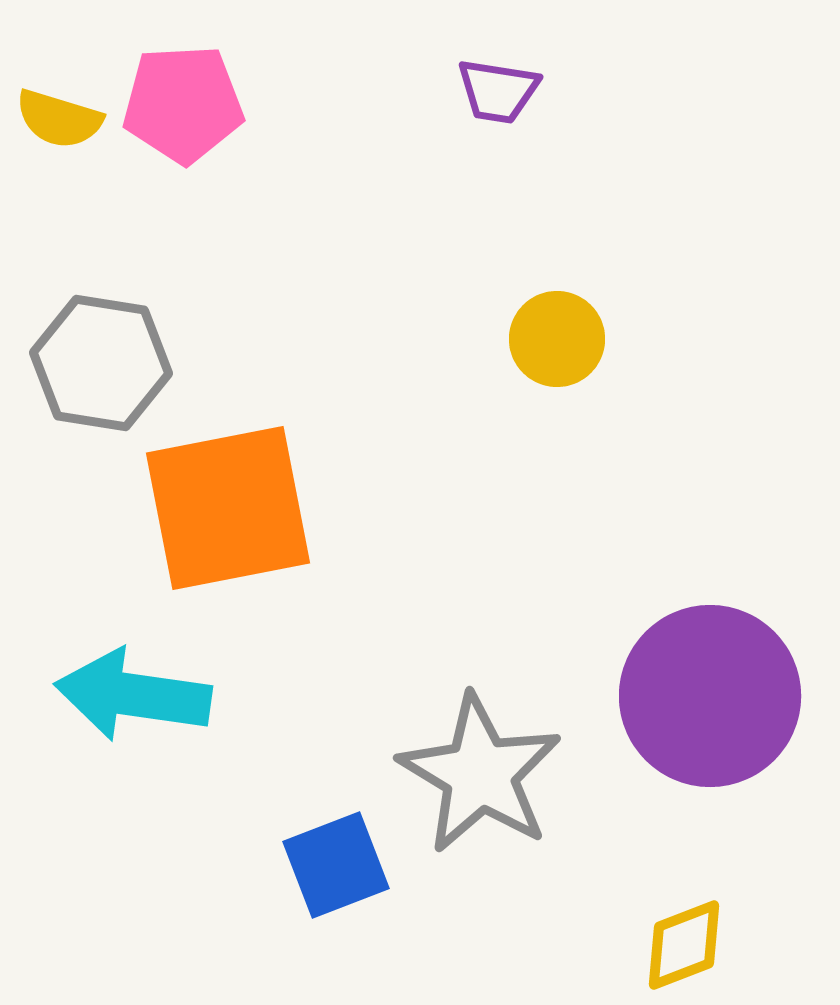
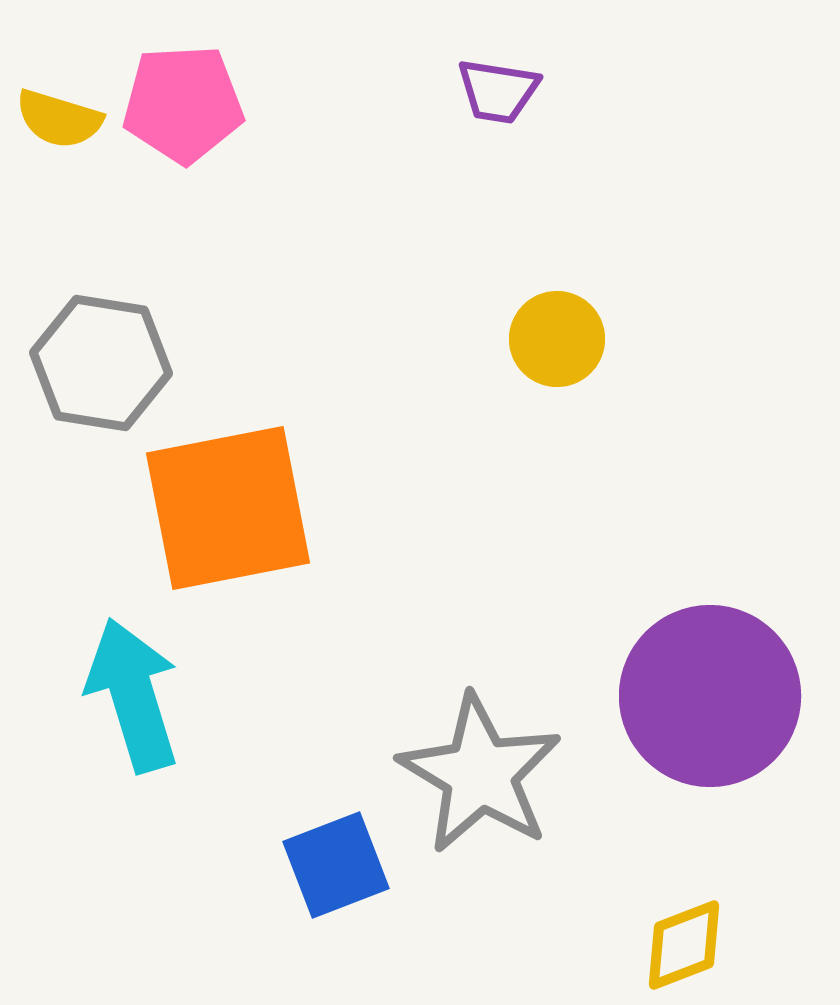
cyan arrow: rotated 65 degrees clockwise
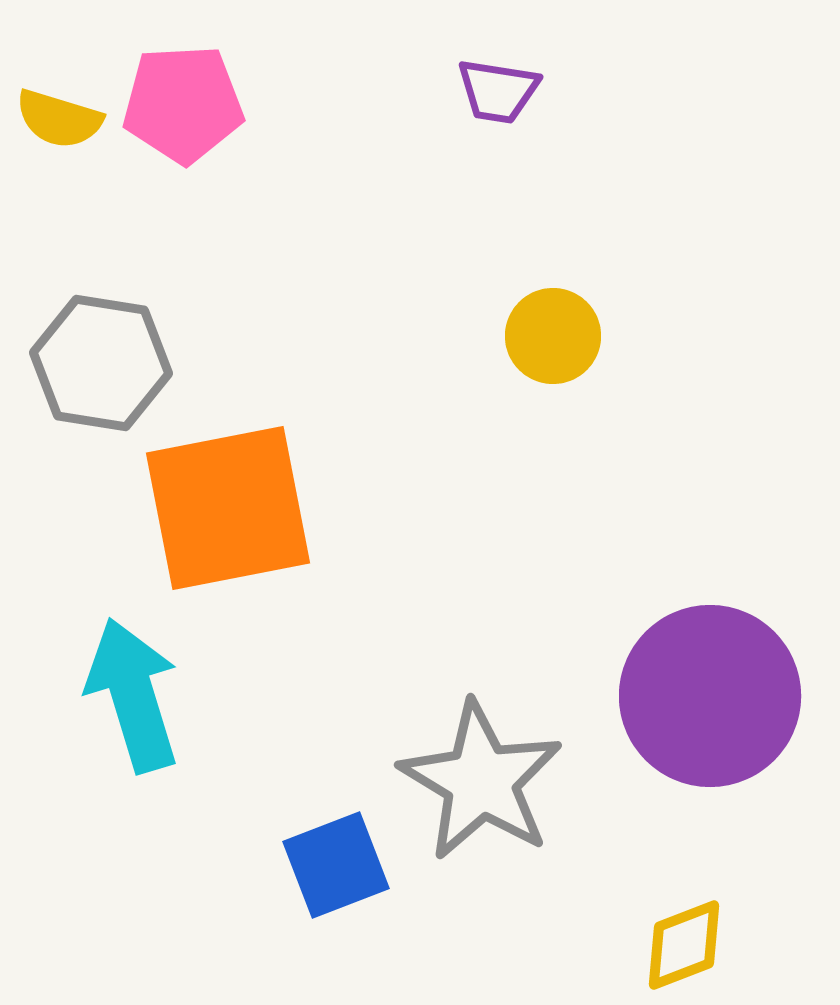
yellow circle: moved 4 px left, 3 px up
gray star: moved 1 px right, 7 px down
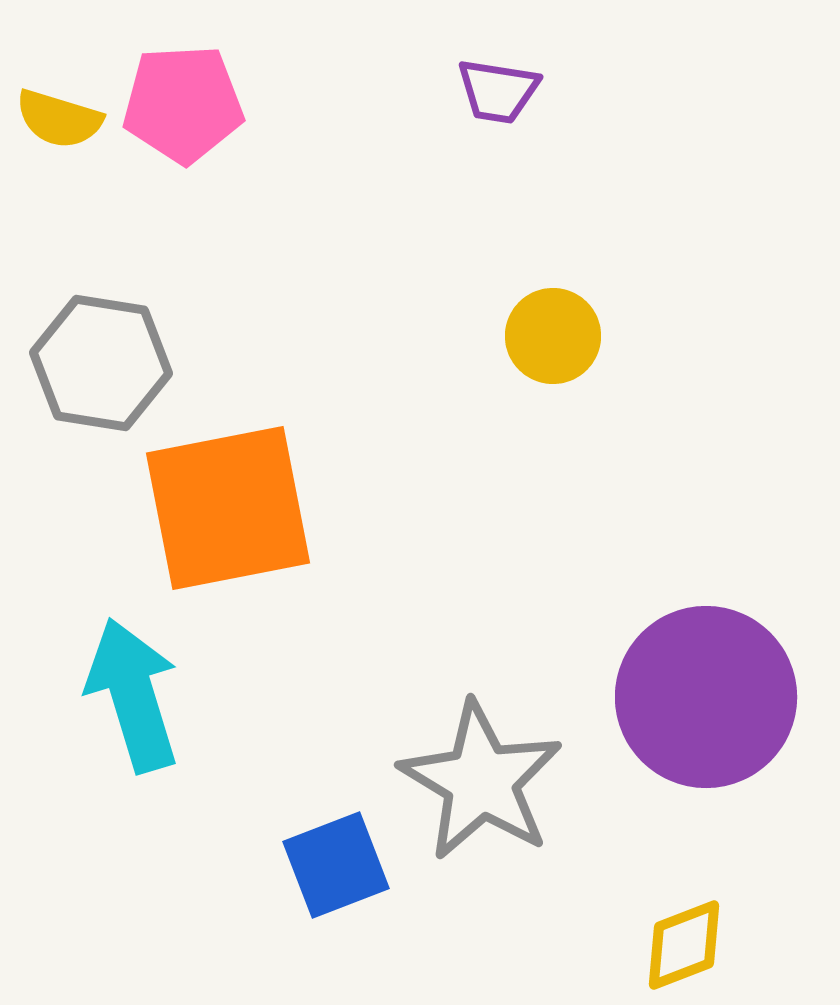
purple circle: moved 4 px left, 1 px down
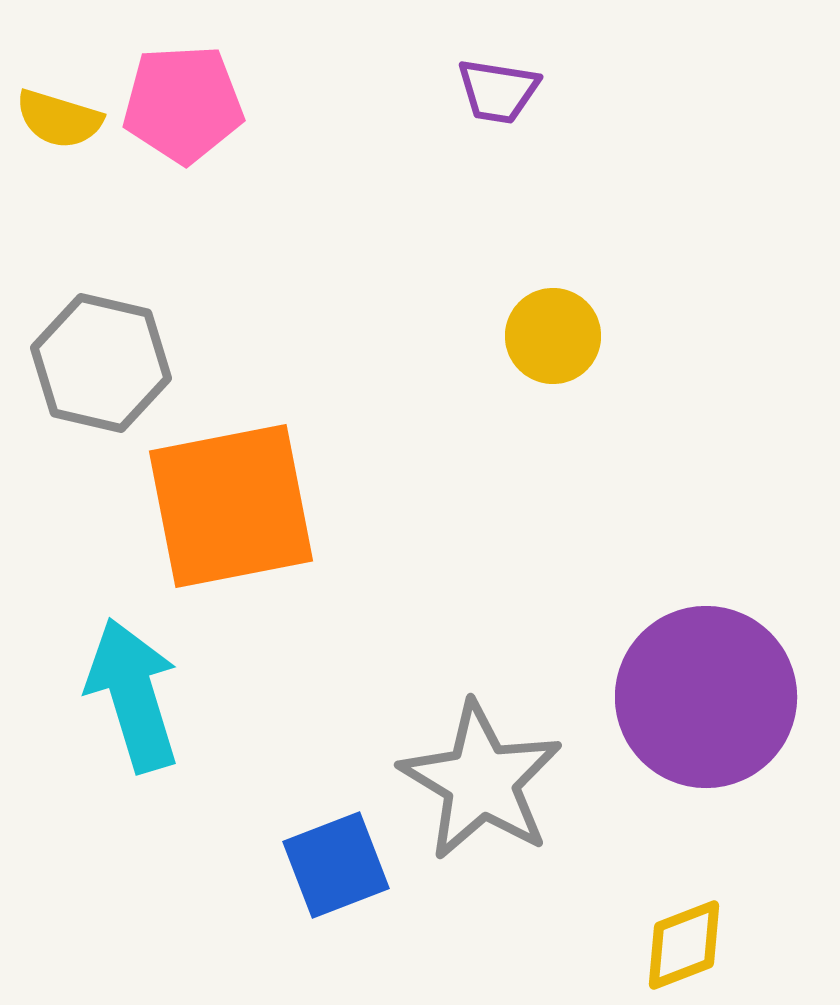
gray hexagon: rotated 4 degrees clockwise
orange square: moved 3 px right, 2 px up
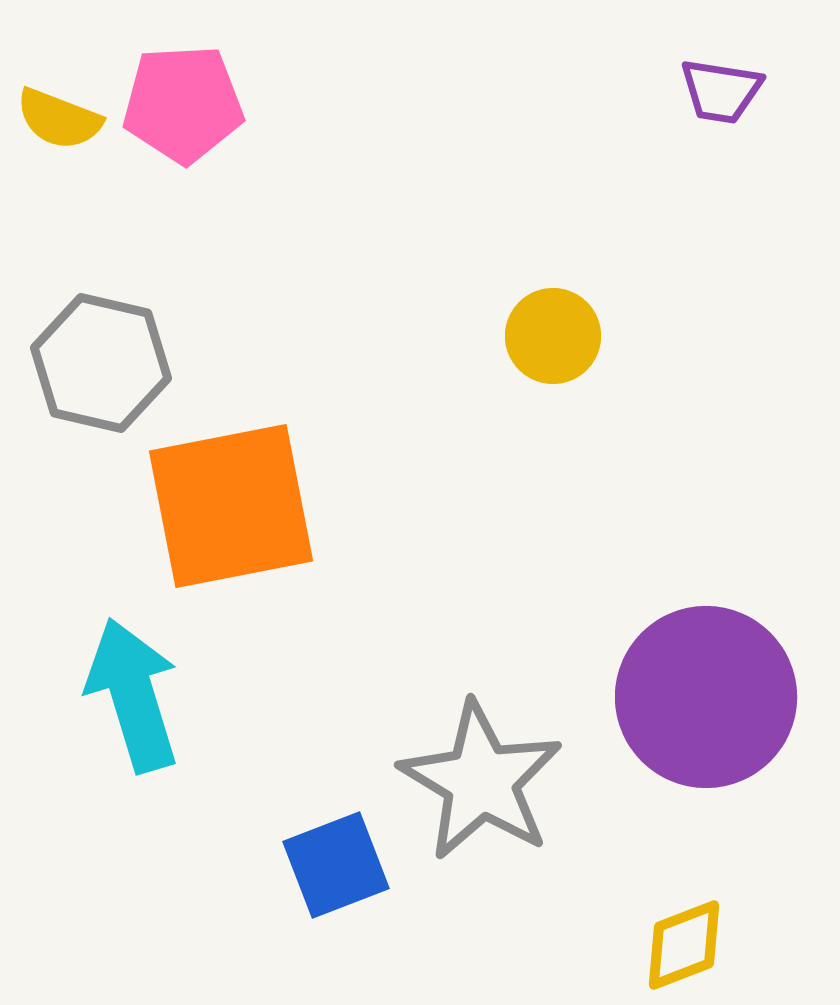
purple trapezoid: moved 223 px right
yellow semicircle: rotated 4 degrees clockwise
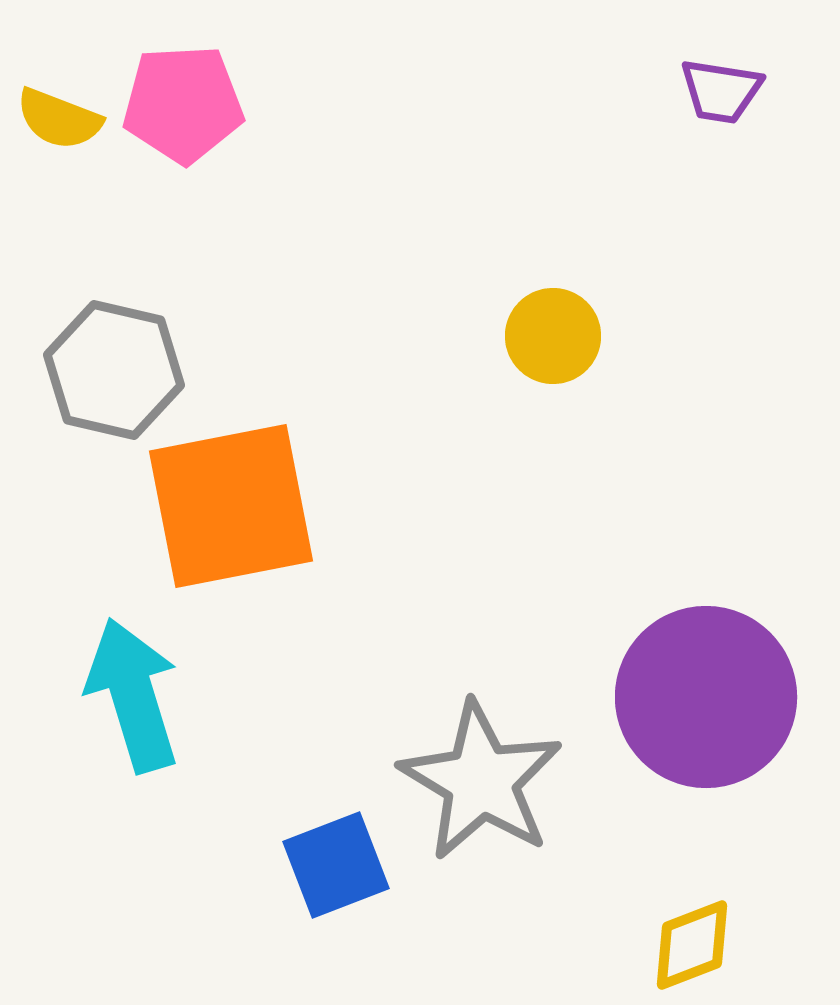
gray hexagon: moved 13 px right, 7 px down
yellow diamond: moved 8 px right
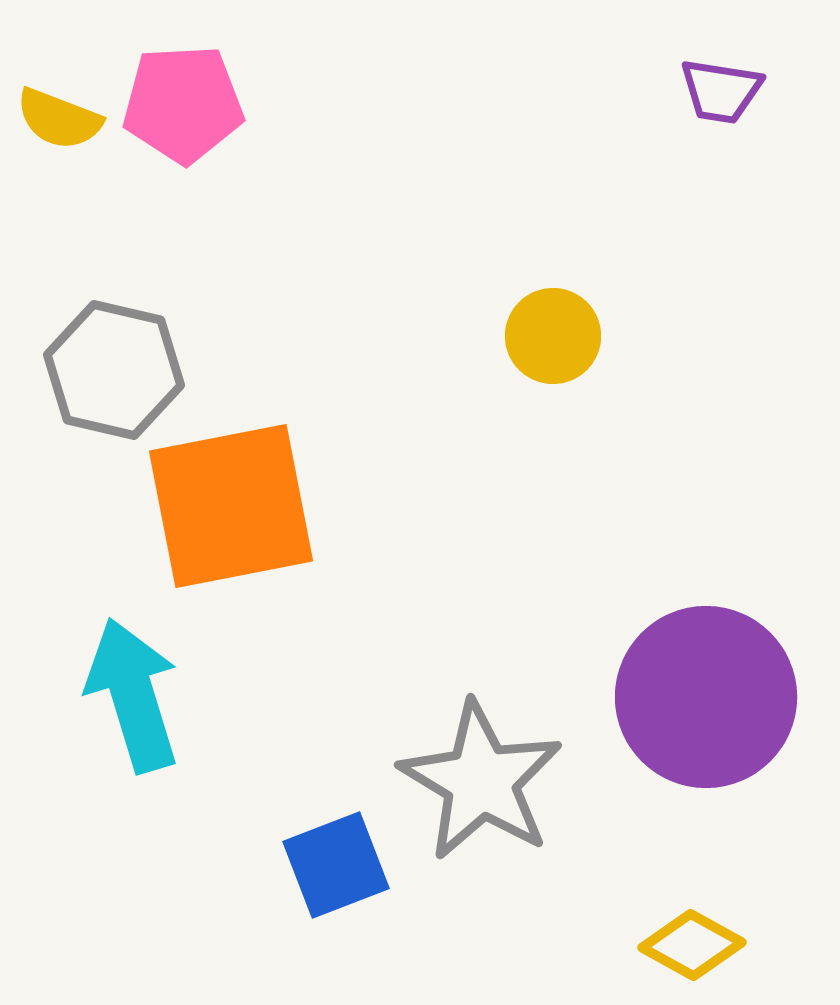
yellow diamond: rotated 50 degrees clockwise
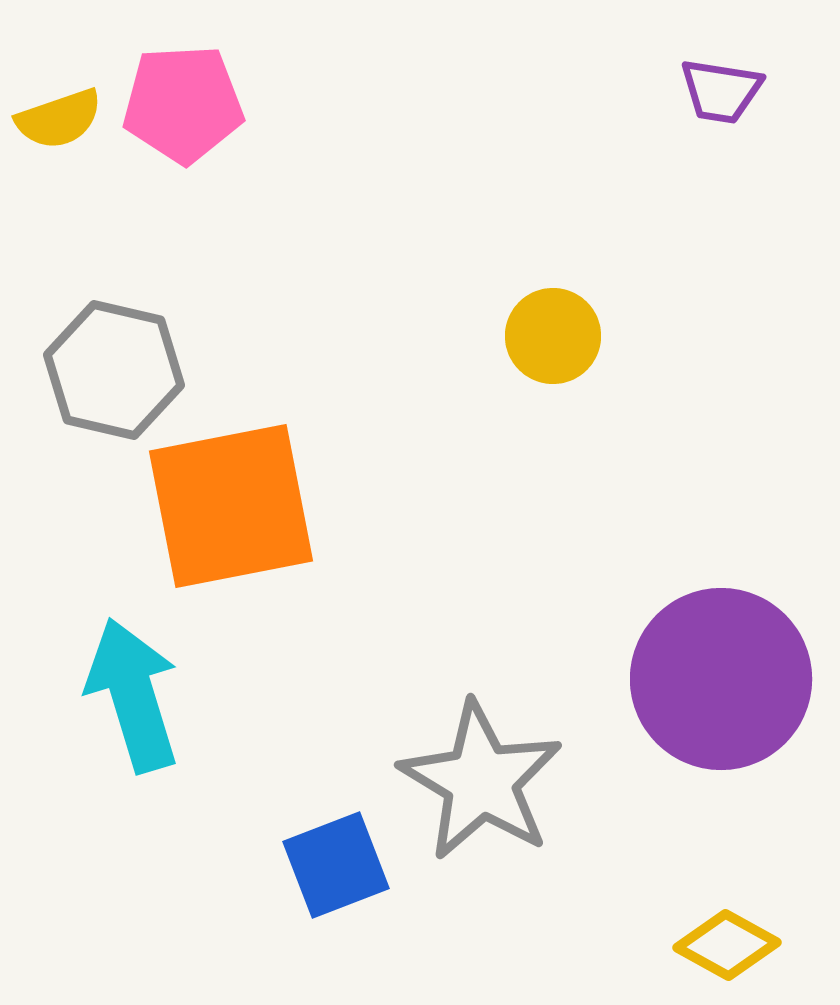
yellow semicircle: rotated 40 degrees counterclockwise
purple circle: moved 15 px right, 18 px up
yellow diamond: moved 35 px right
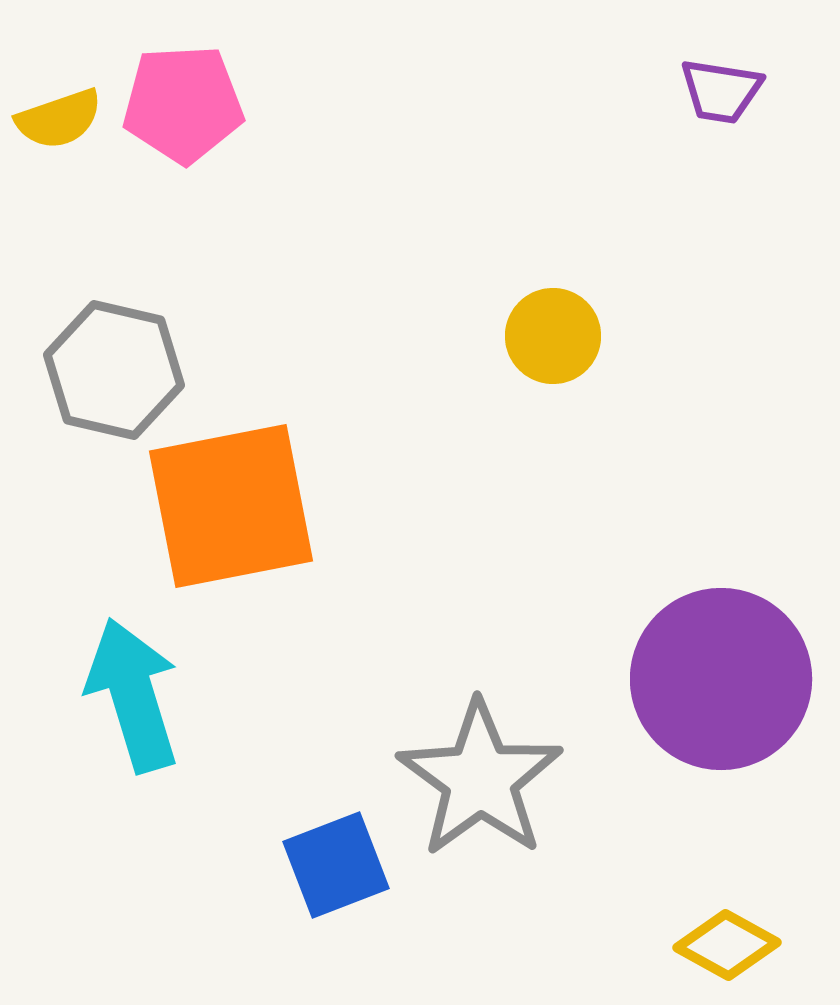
gray star: moved 1 px left, 2 px up; rotated 5 degrees clockwise
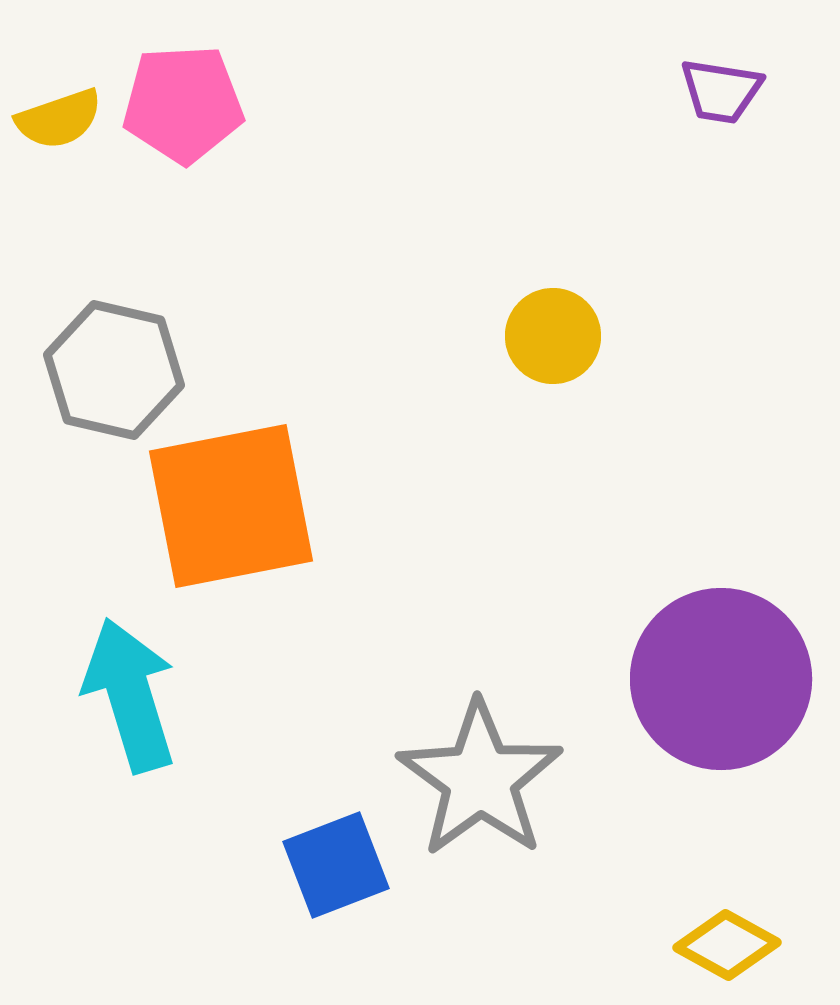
cyan arrow: moved 3 px left
